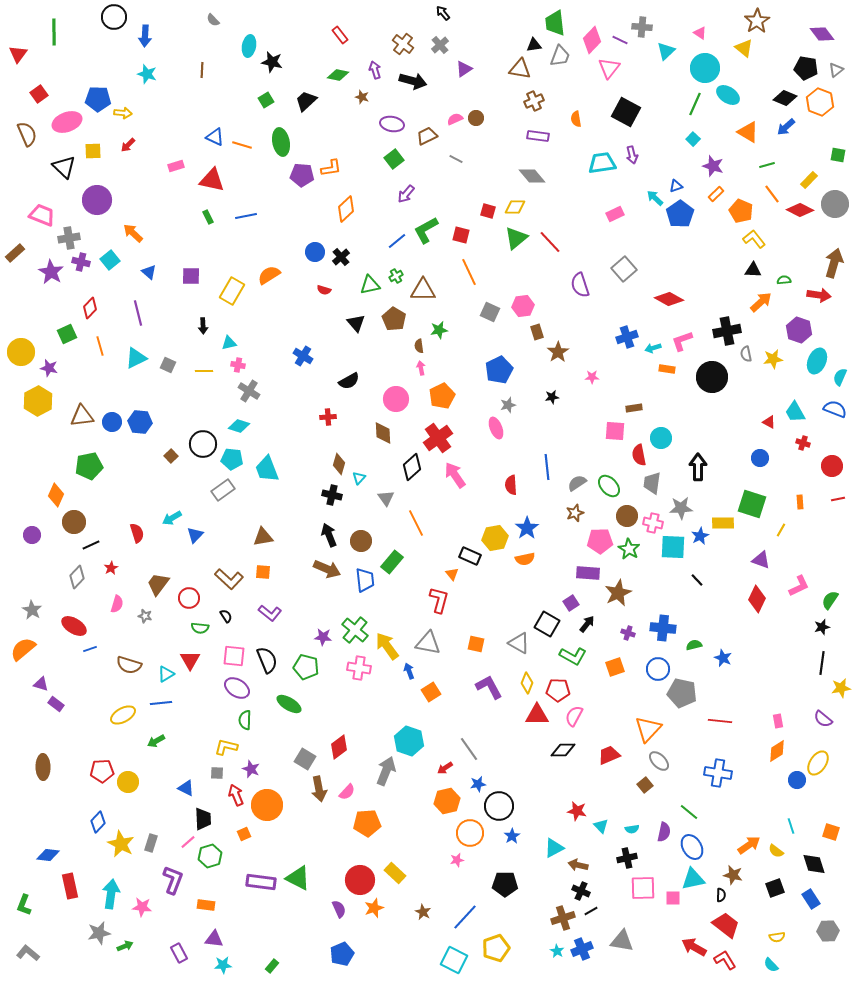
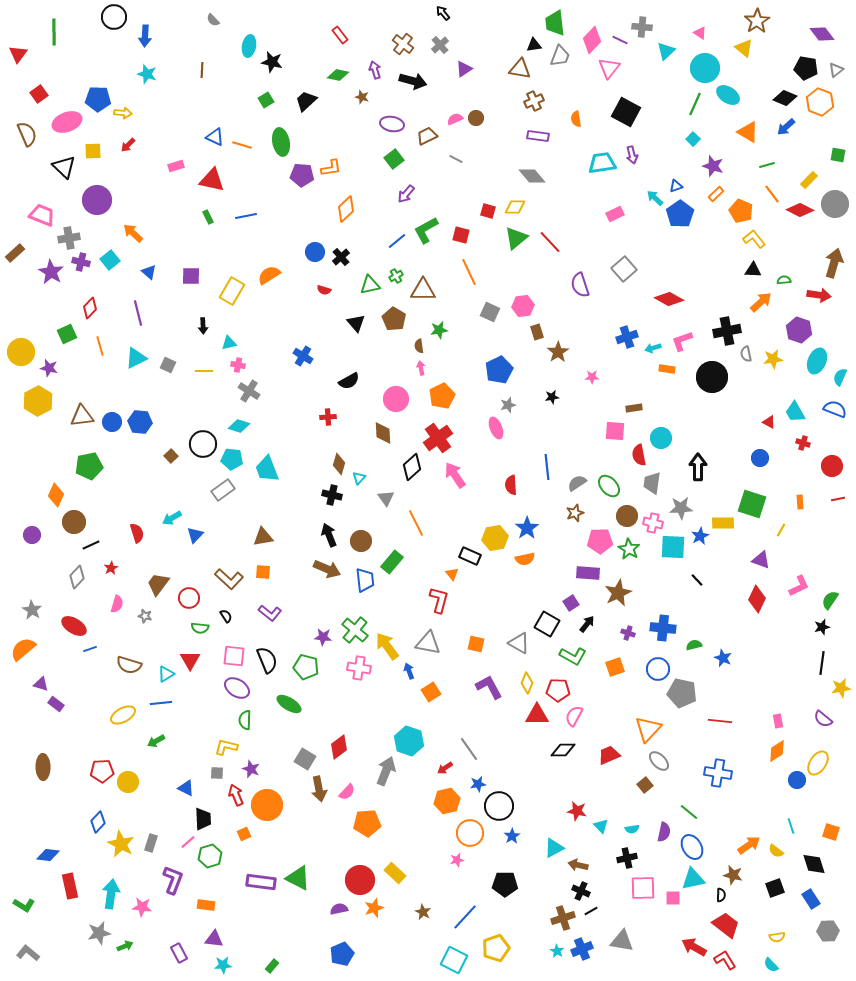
green L-shape at (24, 905): rotated 80 degrees counterclockwise
purple semicircle at (339, 909): rotated 78 degrees counterclockwise
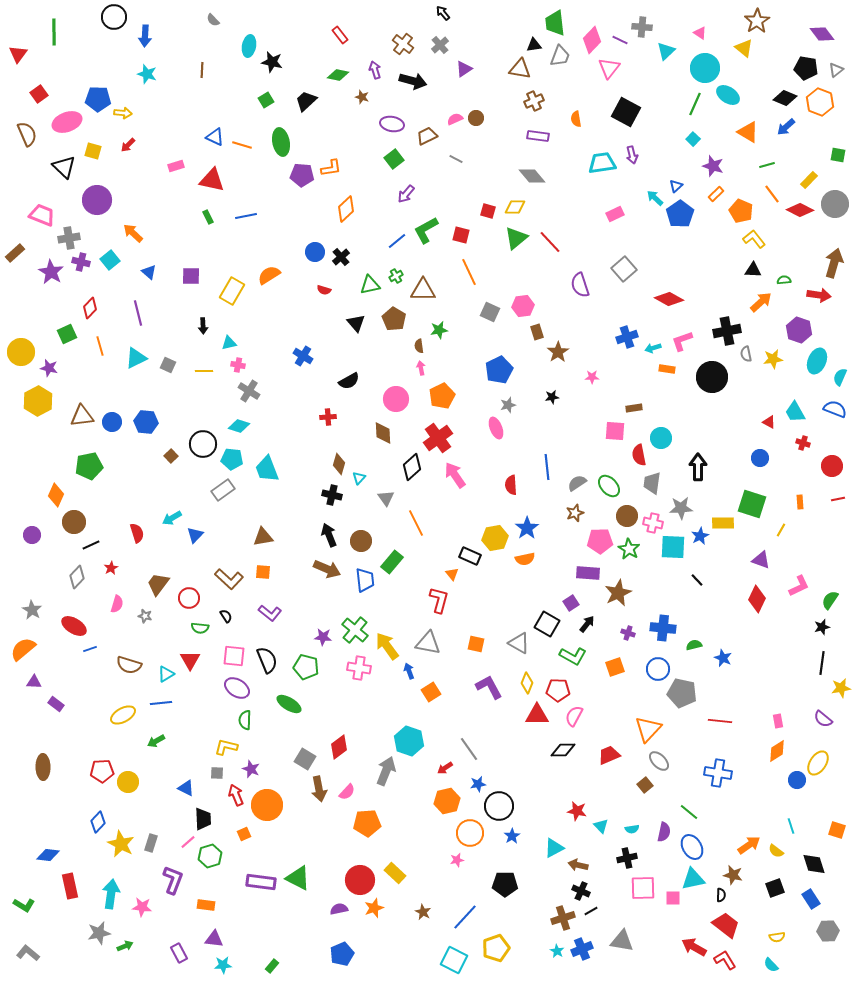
yellow square at (93, 151): rotated 18 degrees clockwise
blue triangle at (676, 186): rotated 24 degrees counterclockwise
blue hexagon at (140, 422): moved 6 px right
purple triangle at (41, 684): moved 7 px left, 2 px up; rotated 14 degrees counterclockwise
orange square at (831, 832): moved 6 px right, 2 px up
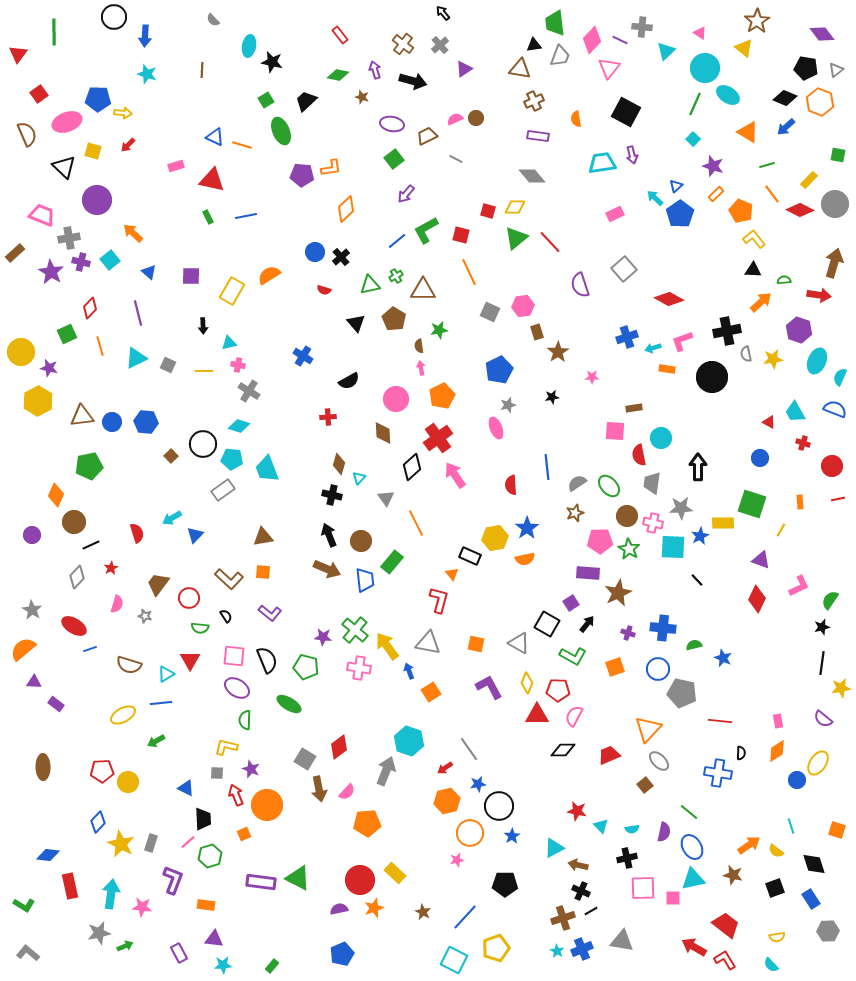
green ellipse at (281, 142): moved 11 px up; rotated 12 degrees counterclockwise
black semicircle at (721, 895): moved 20 px right, 142 px up
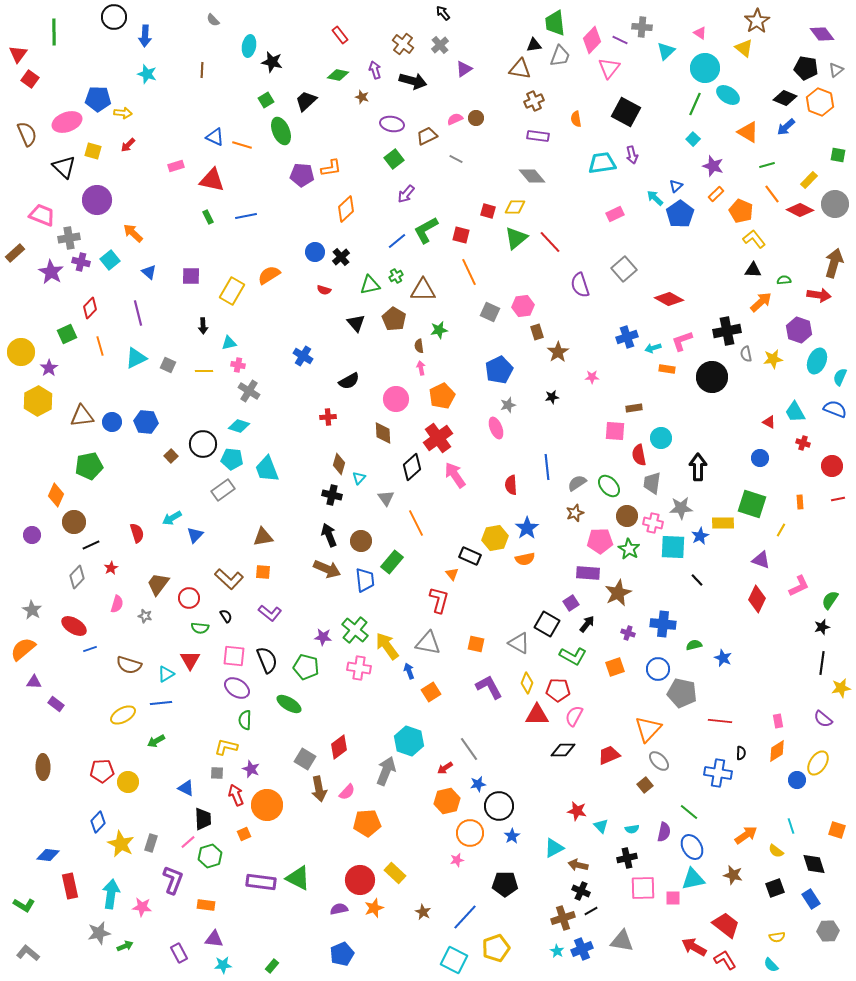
red square at (39, 94): moved 9 px left, 15 px up; rotated 18 degrees counterclockwise
purple star at (49, 368): rotated 24 degrees clockwise
blue cross at (663, 628): moved 4 px up
orange arrow at (749, 845): moved 3 px left, 10 px up
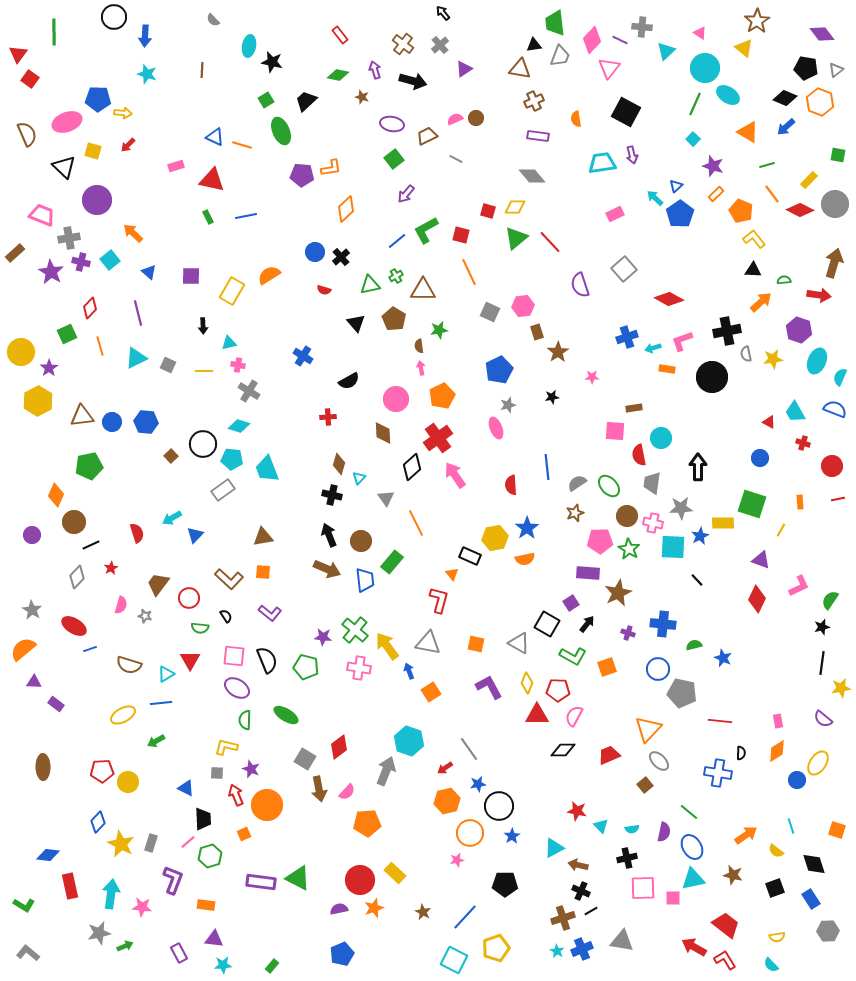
pink semicircle at (117, 604): moved 4 px right, 1 px down
orange square at (615, 667): moved 8 px left
green ellipse at (289, 704): moved 3 px left, 11 px down
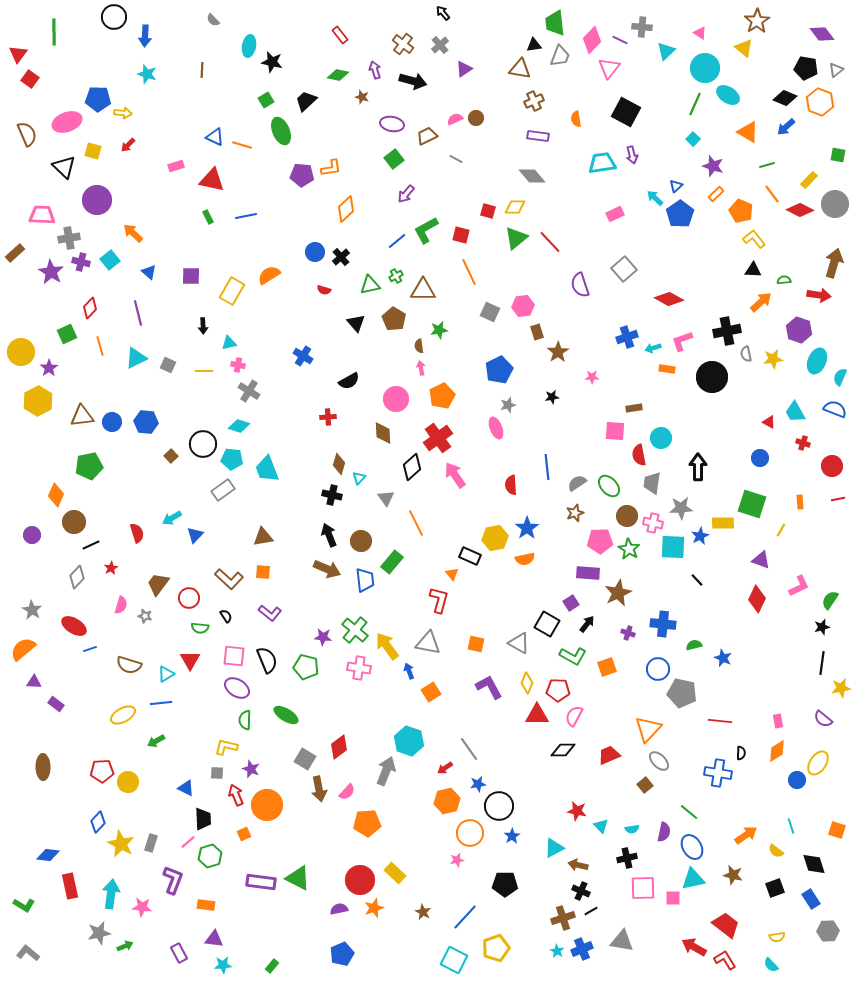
pink trapezoid at (42, 215): rotated 20 degrees counterclockwise
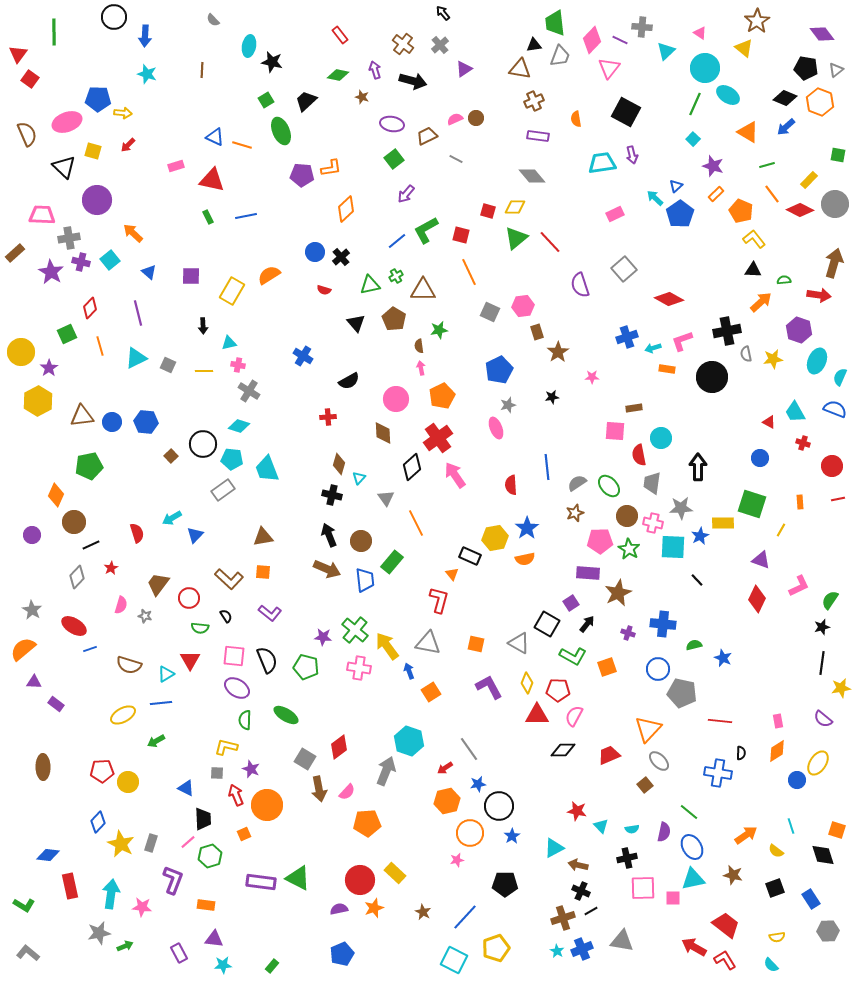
black diamond at (814, 864): moved 9 px right, 9 px up
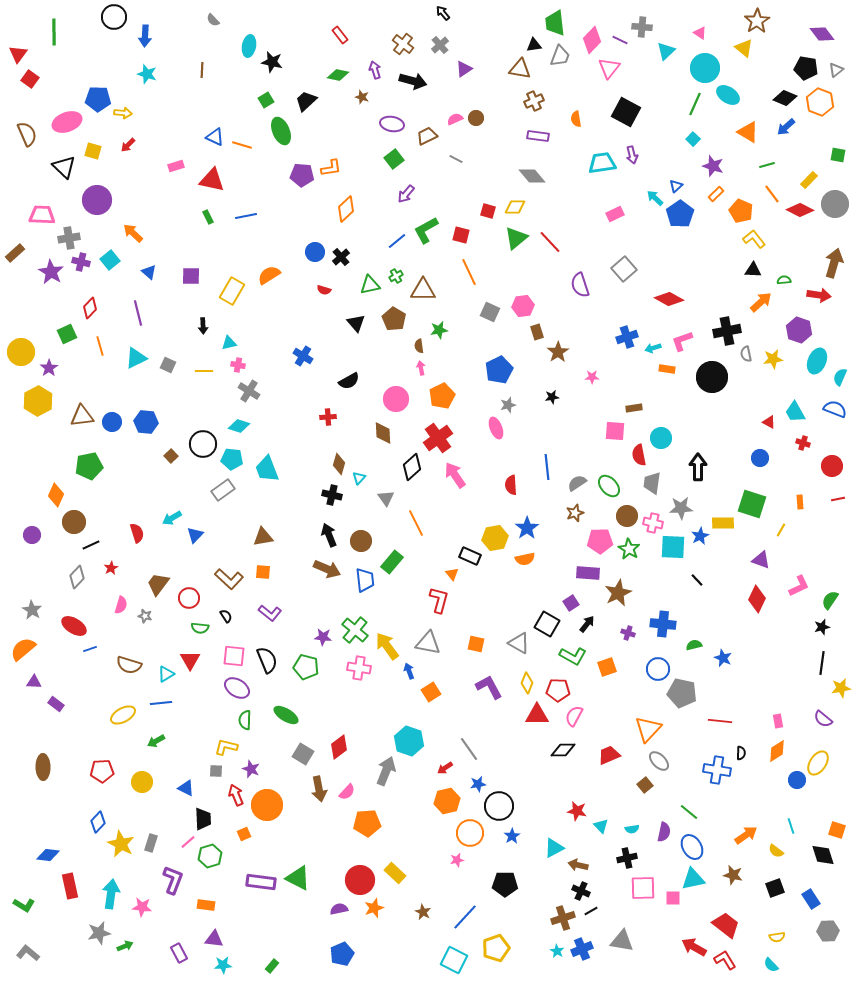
gray square at (305, 759): moved 2 px left, 5 px up
gray square at (217, 773): moved 1 px left, 2 px up
blue cross at (718, 773): moved 1 px left, 3 px up
yellow circle at (128, 782): moved 14 px right
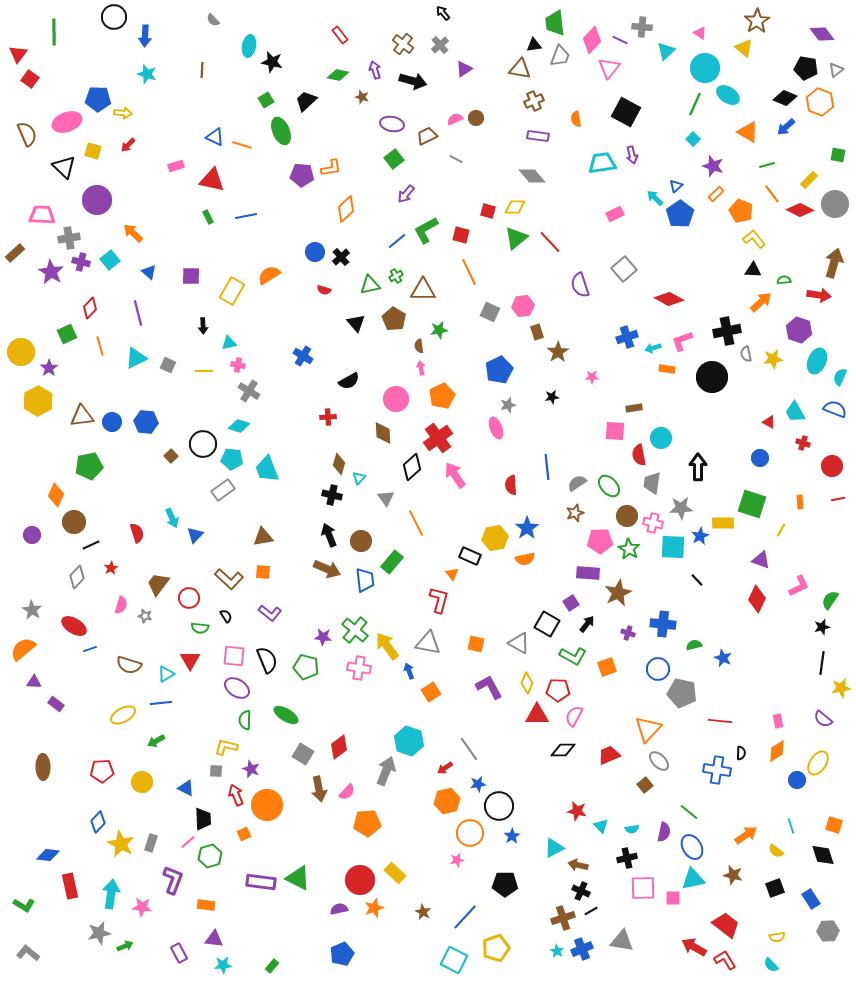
cyan arrow at (172, 518): rotated 84 degrees counterclockwise
orange square at (837, 830): moved 3 px left, 5 px up
